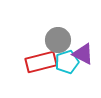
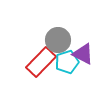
red rectangle: rotated 32 degrees counterclockwise
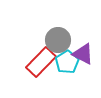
cyan pentagon: rotated 15 degrees counterclockwise
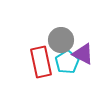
gray circle: moved 3 px right
red rectangle: rotated 56 degrees counterclockwise
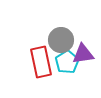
purple triangle: rotated 35 degrees counterclockwise
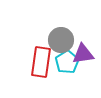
red rectangle: rotated 20 degrees clockwise
